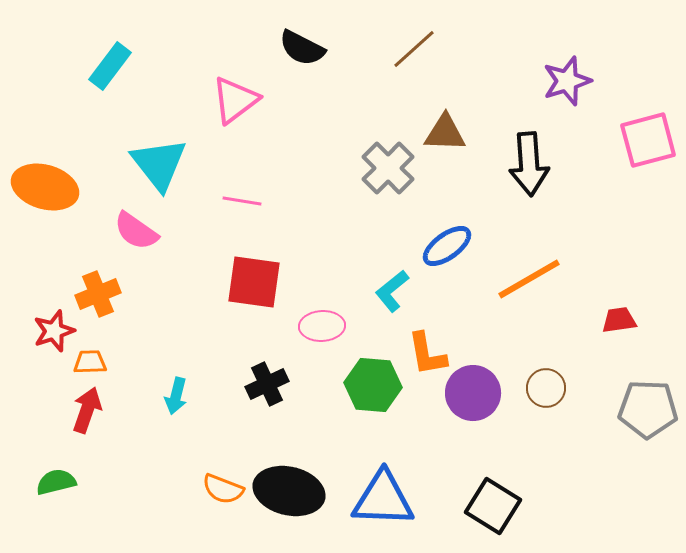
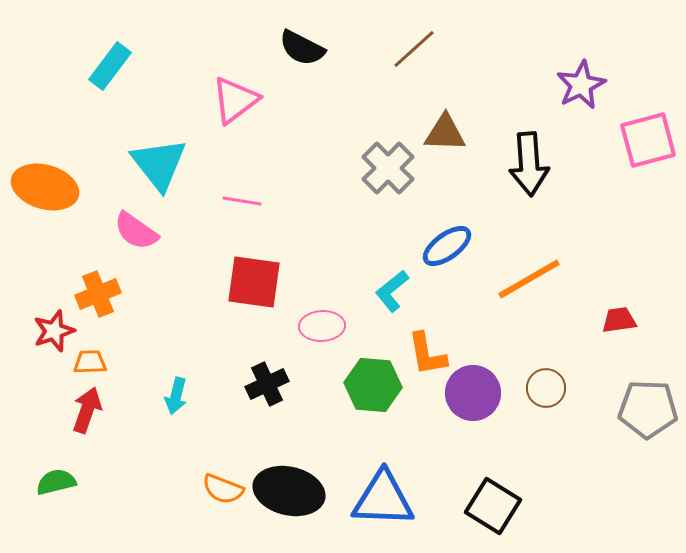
purple star: moved 14 px right, 4 px down; rotated 9 degrees counterclockwise
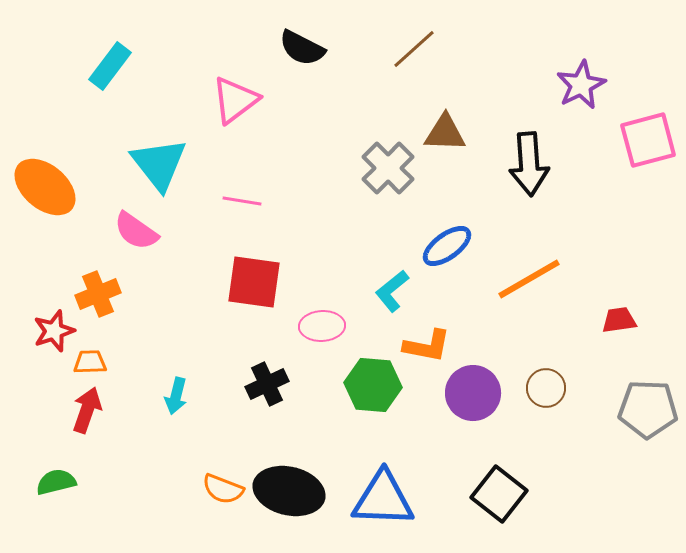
orange ellipse: rotated 24 degrees clockwise
orange L-shape: moved 8 px up; rotated 69 degrees counterclockwise
black square: moved 6 px right, 12 px up; rotated 6 degrees clockwise
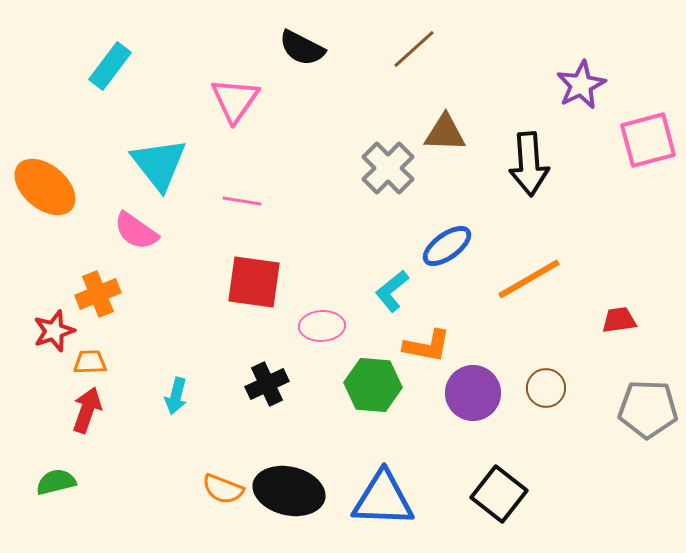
pink triangle: rotated 18 degrees counterclockwise
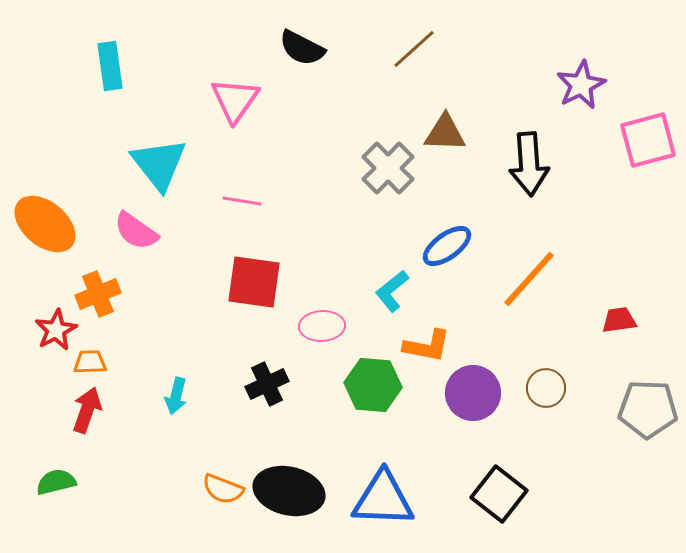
cyan rectangle: rotated 45 degrees counterclockwise
orange ellipse: moved 37 px down
orange line: rotated 18 degrees counterclockwise
red star: moved 2 px right, 1 px up; rotated 9 degrees counterclockwise
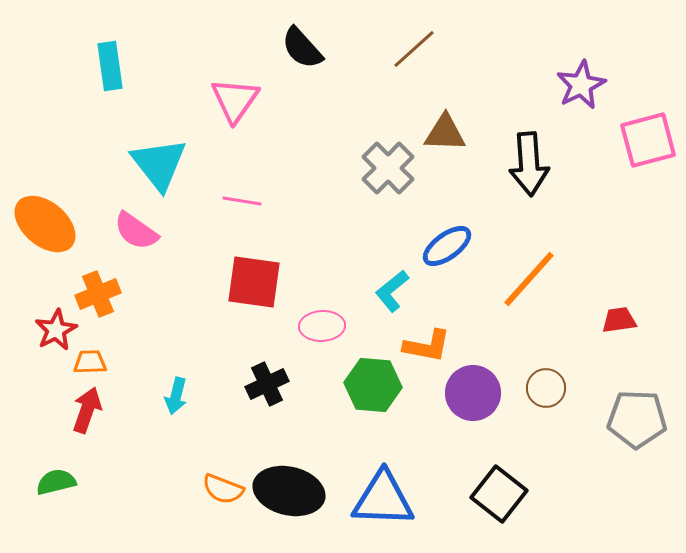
black semicircle: rotated 21 degrees clockwise
gray pentagon: moved 11 px left, 10 px down
